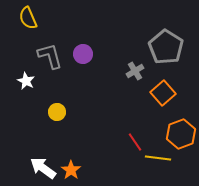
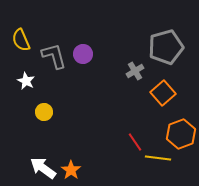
yellow semicircle: moved 7 px left, 22 px down
gray pentagon: rotated 24 degrees clockwise
gray L-shape: moved 4 px right
yellow circle: moved 13 px left
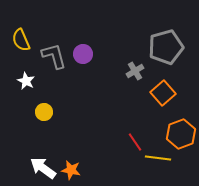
orange star: rotated 24 degrees counterclockwise
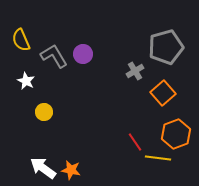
gray L-shape: rotated 16 degrees counterclockwise
orange hexagon: moved 5 px left
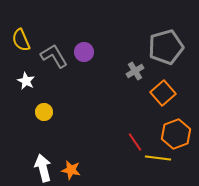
purple circle: moved 1 px right, 2 px up
white arrow: rotated 40 degrees clockwise
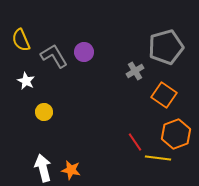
orange square: moved 1 px right, 2 px down; rotated 15 degrees counterclockwise
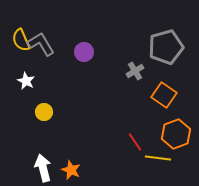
gray L-shape: moved 13 px left, 12 px up
orange star: rotated 12 degrees clockwise
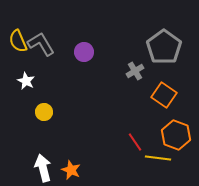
yellow semicircle: moved 3 px left, 1 px down
gray pentagon: moved 2 px left; rotated 20 degrees counterclockwise
orange hexagon: moved 1 px down; rotated 20 degrees counterclockwise
